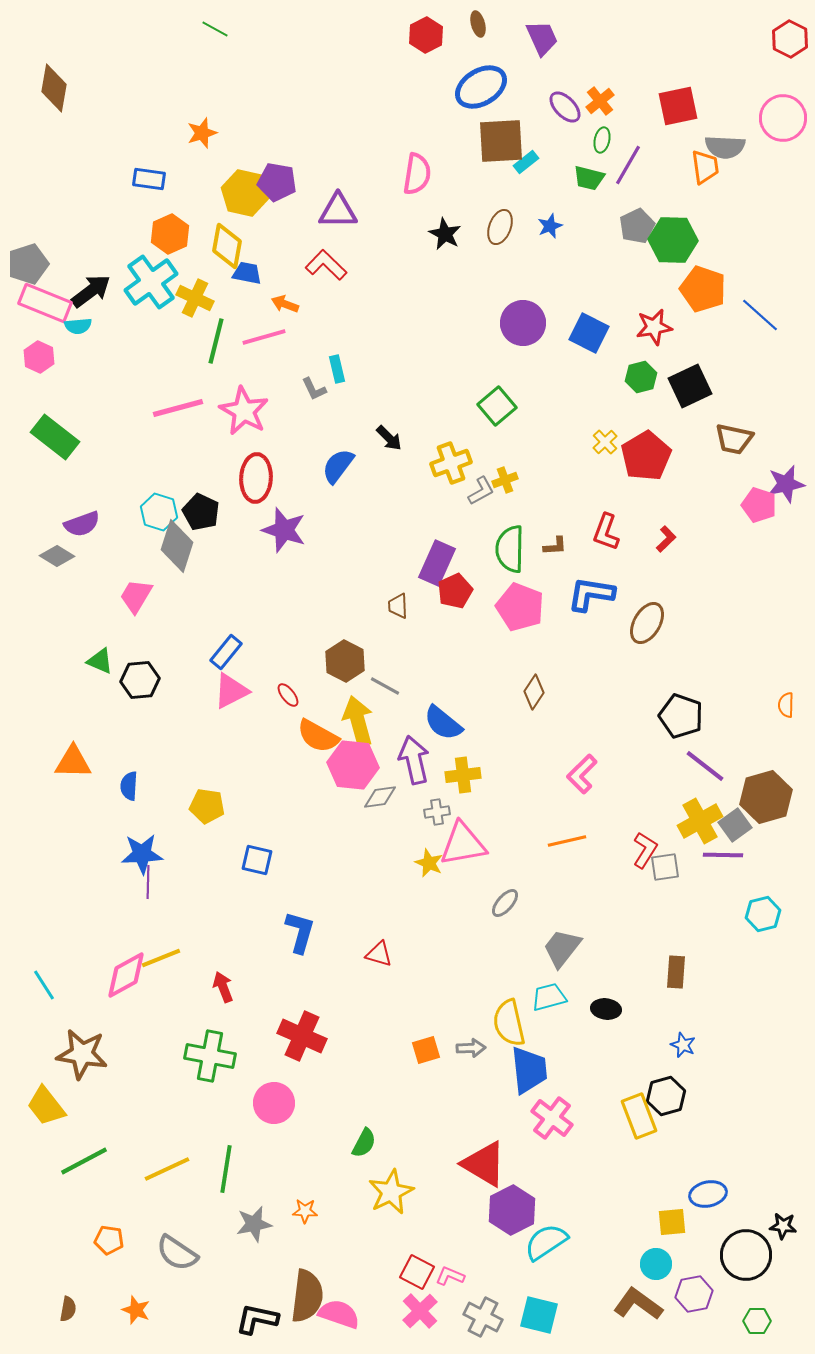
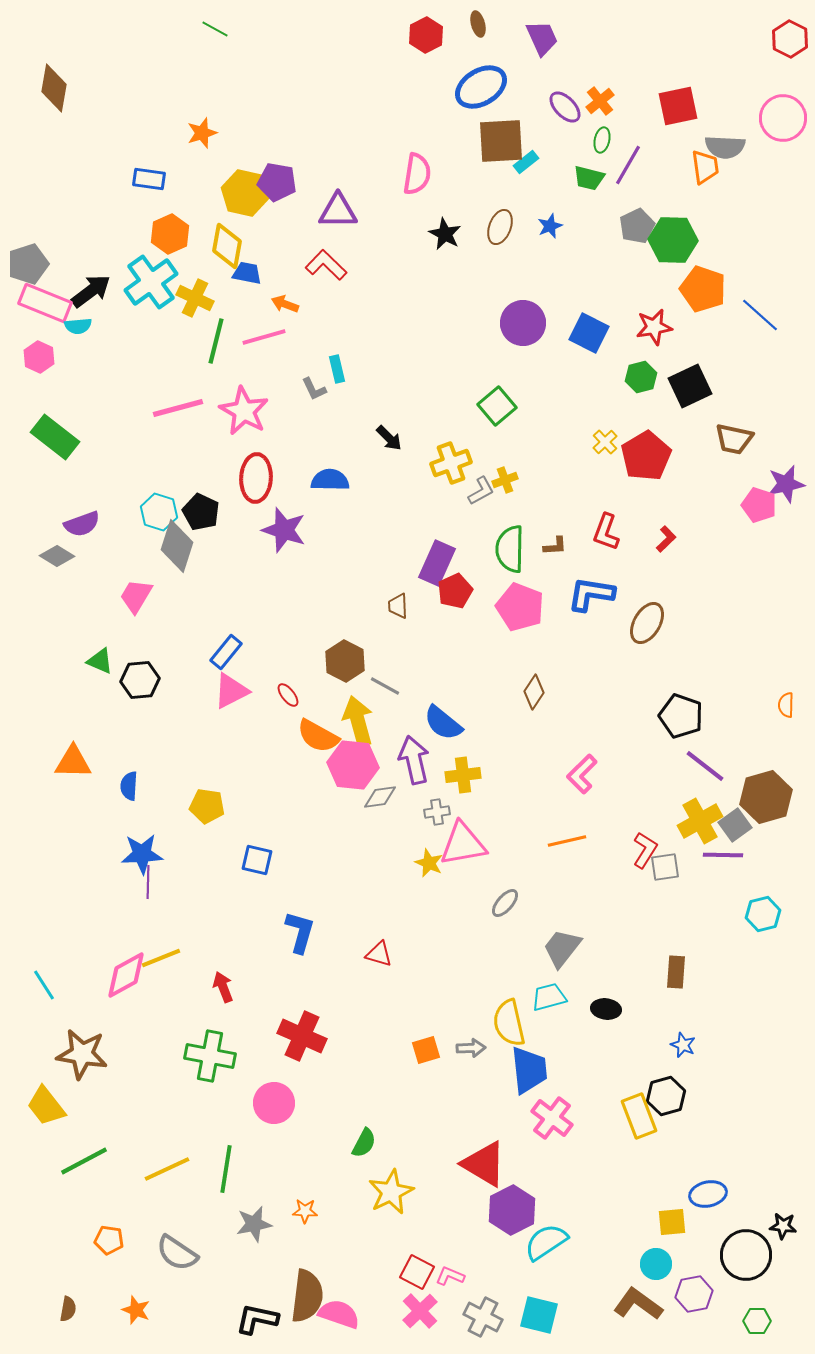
blue semicircle at (338, 466): moved 8 px left, 14 px down; rotated 54 degrees clockwise
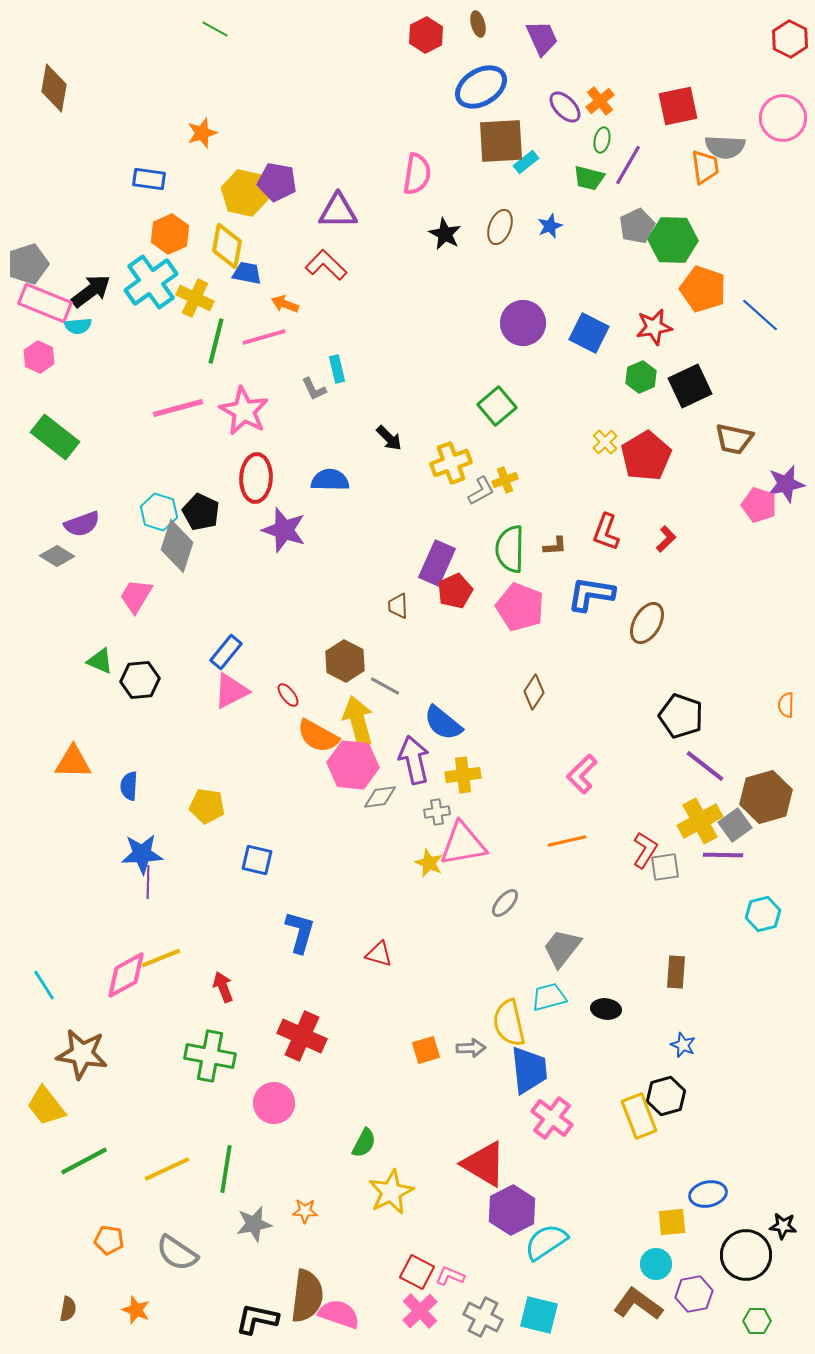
green hexagon at (641, 377): rotated 8 degrees counterclockwise
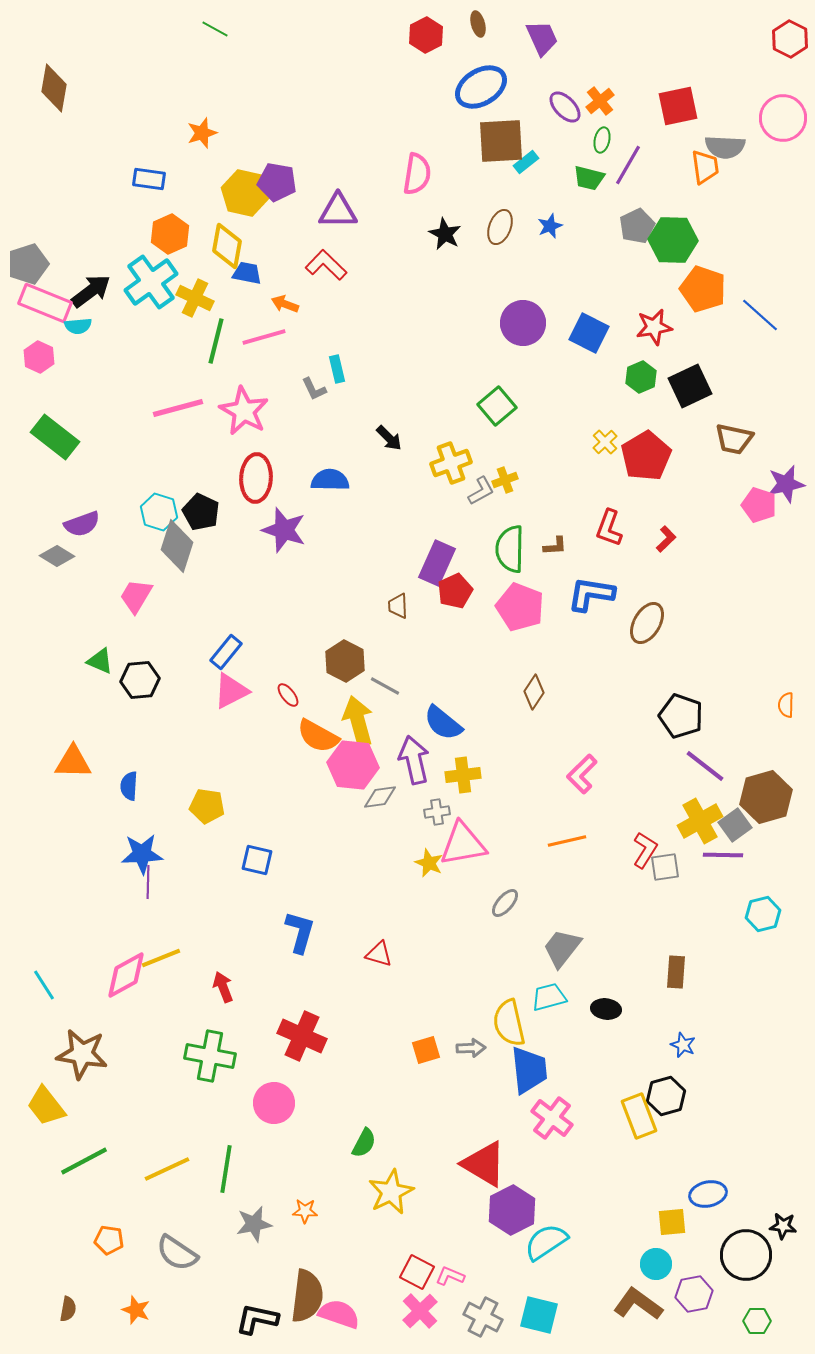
red L-shape at (606, 532): moved 3 px right, 4 px up
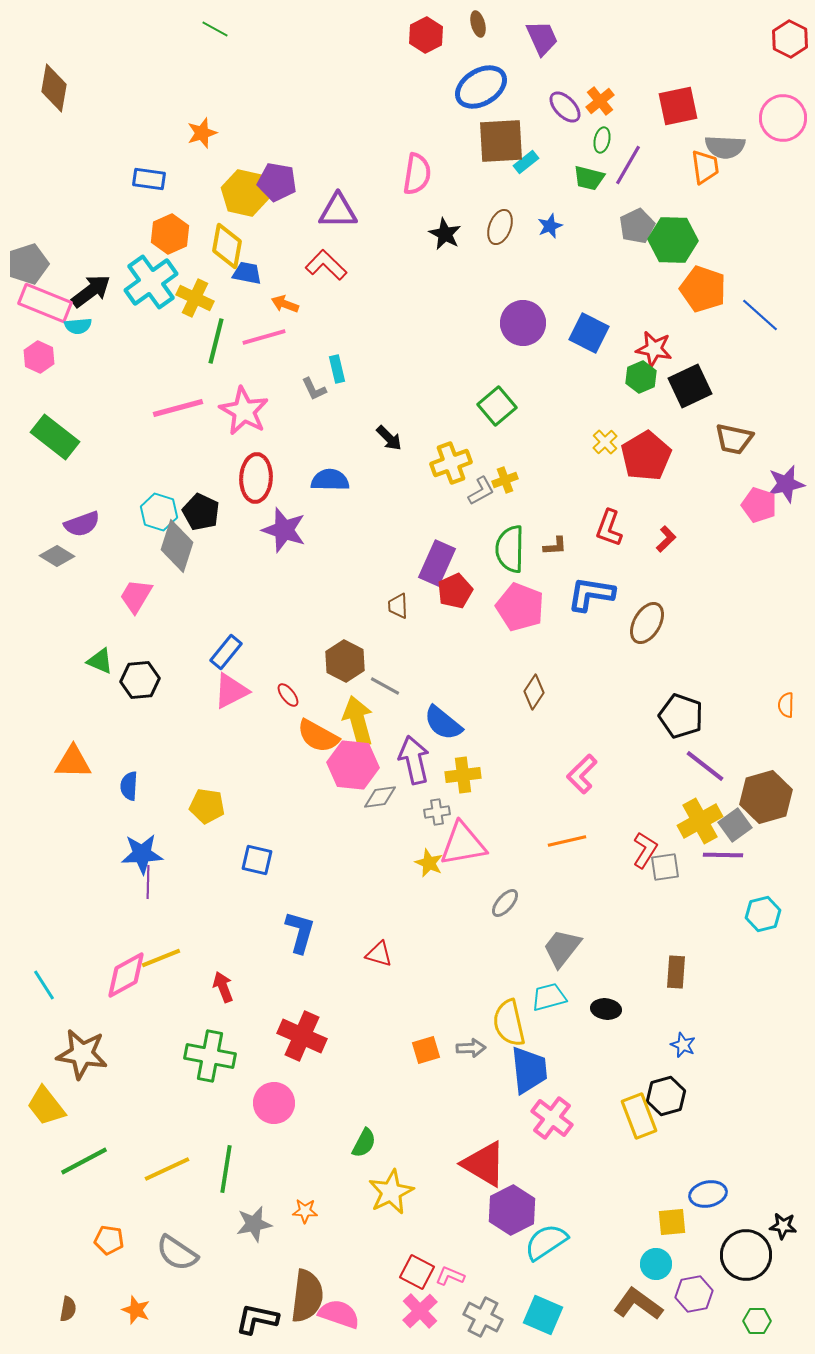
red star at (654, 327): moved 22 px down; rotated 21 degrees clockwise
cyan square at (539, 1315): moved 4 px right; rotated 9 degrees clockwise
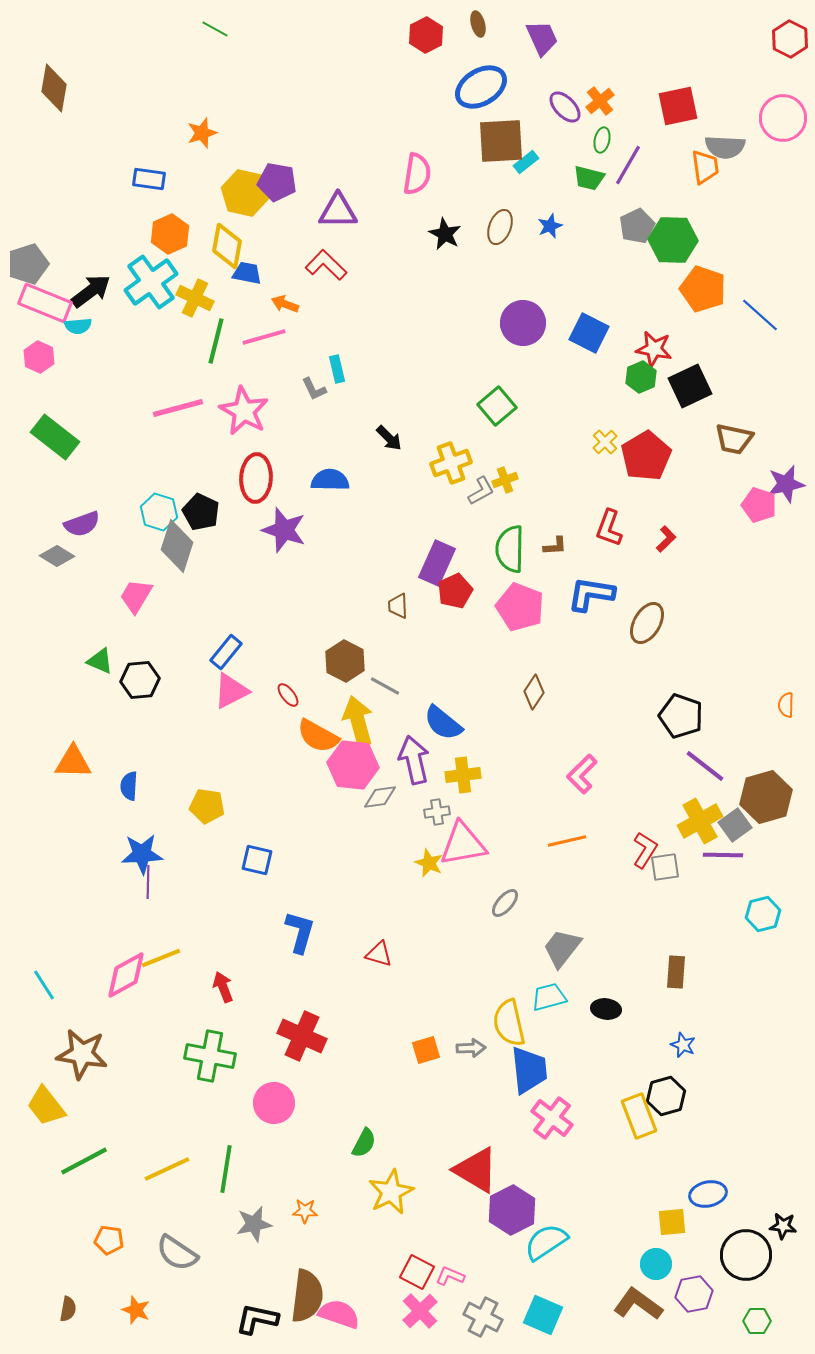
red triangle at (484, 1164): moved 8 px left, 6 px down
